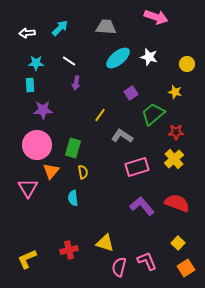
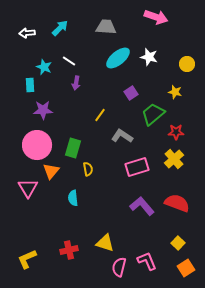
cyan star: moved 8 px right, 4 px down; rotated 21 degrees clockwise
yellow semicircle: moved 5 px right, 3 px up
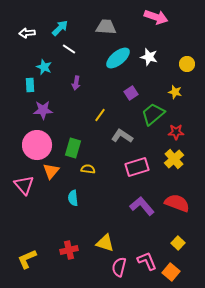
white line: moved 12 px up
yellow semicircle: rotated 72 degrees counterclockwise
pink triangle: moved 4 px left, 3 px up; rotated 10 degrees counterclockwise
orange square: moved 15 px left, 4 px down; rotated 18 degrees counterclockwise
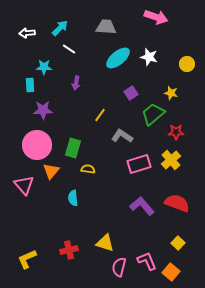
cyan star: rotated 21 degrees counterclockwise
yellow star: moved 4 px left, 1 px down
yellow cross: moved 3 px left, 1 px down
pink rectangle: moved 2 px right, 3 px up
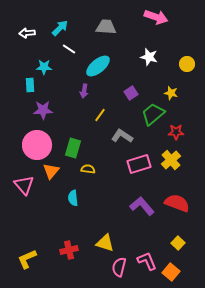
cyan ellipse: moved 20 px left, 8 px down
purple arrow: moved 8 px right, 8 px down
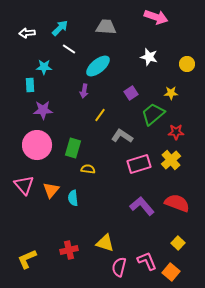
yellow star: rotated 16 degrees counterclockwise
orange triangle: moved 19 px down
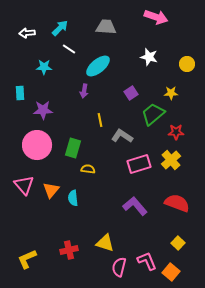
cyan rectangle: moved 10 px left, 8 px down
yellow line: moved 5 px down; rotated 48 degrees counterclockwise
purple L-shape: moved 7 px left
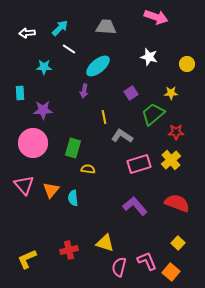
yellow line: moved 4 px right, 3 px up
pink circle: moved 4 px left, 2 px up
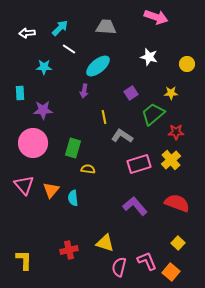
yellow L-shape: moved 3 px left, 1 px down; rotated 115 degrees clockwise
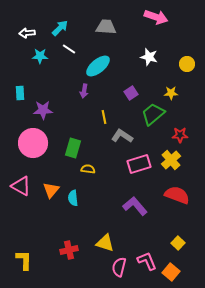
cyan star: moved 4 px left, 11 px up
red star: moved 4 px right, 3 px down
pink triangle: moved 3 px left, 1 px down; rotated 20 degrees counterclockwise
red semicircle: moved 8 px up
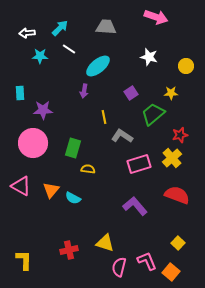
yellow circle: moved 1 px left, 2 px down
red star: rotated 14 degrees counterclockwise
yellow cross: moved 1 px right, 2 px up
cyan semicircle: rotated 56 degrees counterclockwise
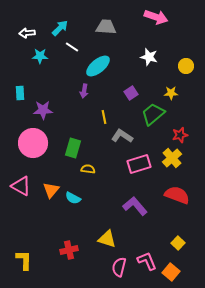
white line: moved 3 px right, 2 px up
yellow triangle: moved 2 px right, 4 px up
